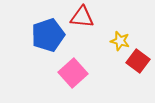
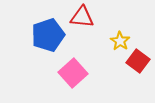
yellow star: rotated 18 degrees clockwise
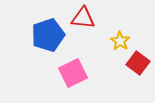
red triangle: moved 1 px right, 1 px down
red square: moved 2 px down
pink square: rotated 16 degrees clockwise
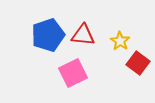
red triangle: moved 17 px down
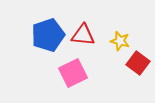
yellow star: rotated 18 degrees counterclockwise
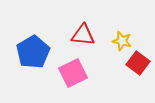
blue pentagon: moved 15 px left, 17 px down; rotated 12 degrees counterclockwise
yellow star: moved 2 px right
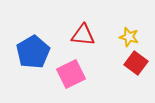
yellow star: moved 7 px right, 4 px up
red square: moved 2 px left
pink square: moved 2 px left, 1 px down
